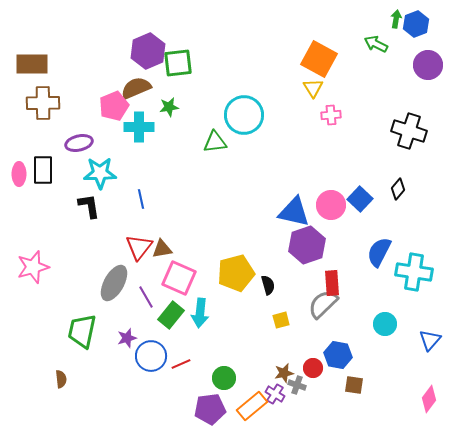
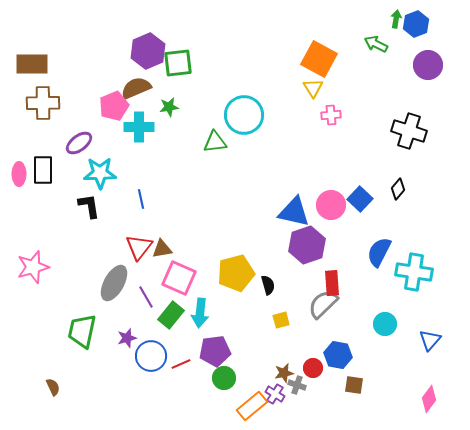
purple ellipse at (79, 143): rotated 24 degrees counterclockwise
brown semicircle at (61, 379): moved 8 px left, 8 px down; rotated 18 degrees counterclockwise
purple pentagon at (210, 409): moved 5 px right, 58 px up
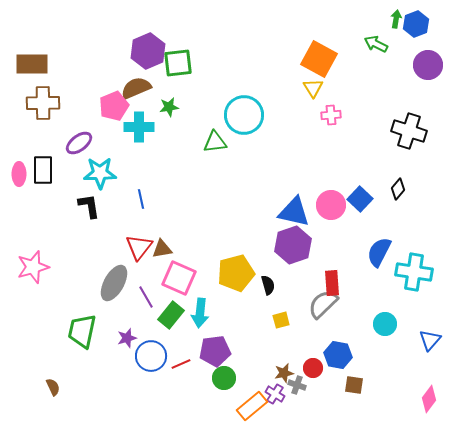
purple hexagon at (307, 245): moved 14 px left
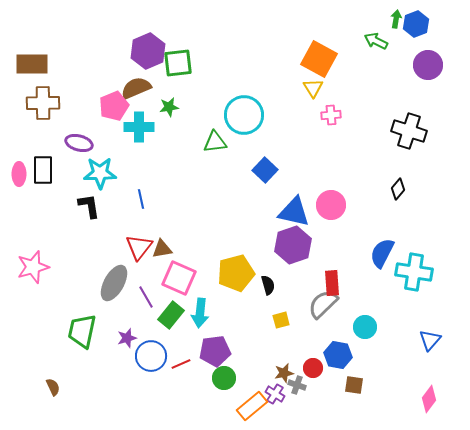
green arrow at (376, 44): moved 3 px up
purple ellipse at (79, 143): rotated 52 degrees clockwise
blue square at (360, 199): moved 95 px left, 29 px up
blue semicircle at (379, 252): moved 3 px right, 1 px down
cyan circle at (385, 324): moved 20 px left, 3 px down
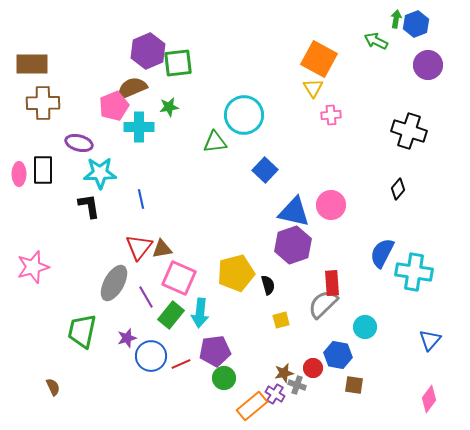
brown semicircle at (136, 88): moved 4 px left
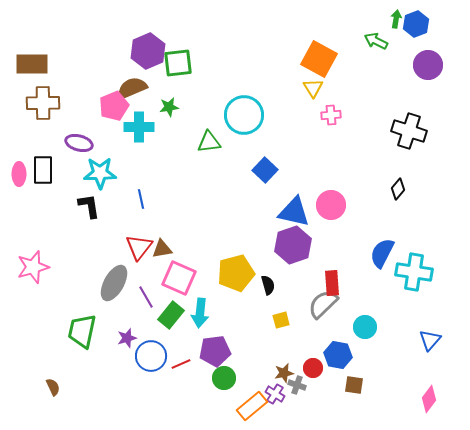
green triangle at (215, 142): moved 6 px left
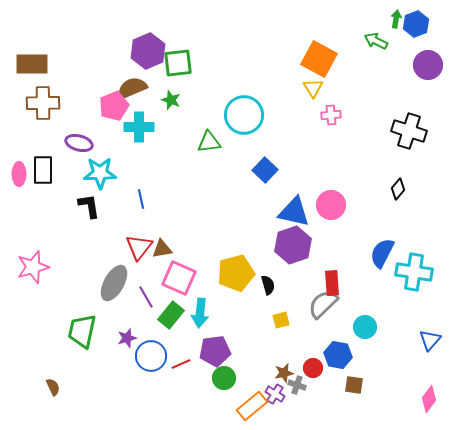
green star at (169, 107): moved 2 px right, 7 px up; rotated 30 degrees clockwise
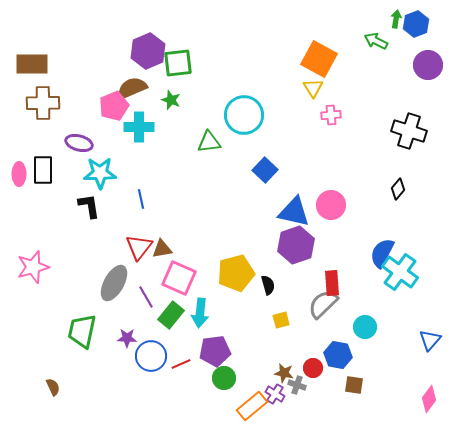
purple hexagon at (293, 245): moved 3 px right
cyan cross at (414, 272): moved 14 px left; rotated 27 degrees clockwise
purple star at (127, 338): rotated 18 degrees clockwise
brown star at (284, 373): rotated 24 degrees clockwise
